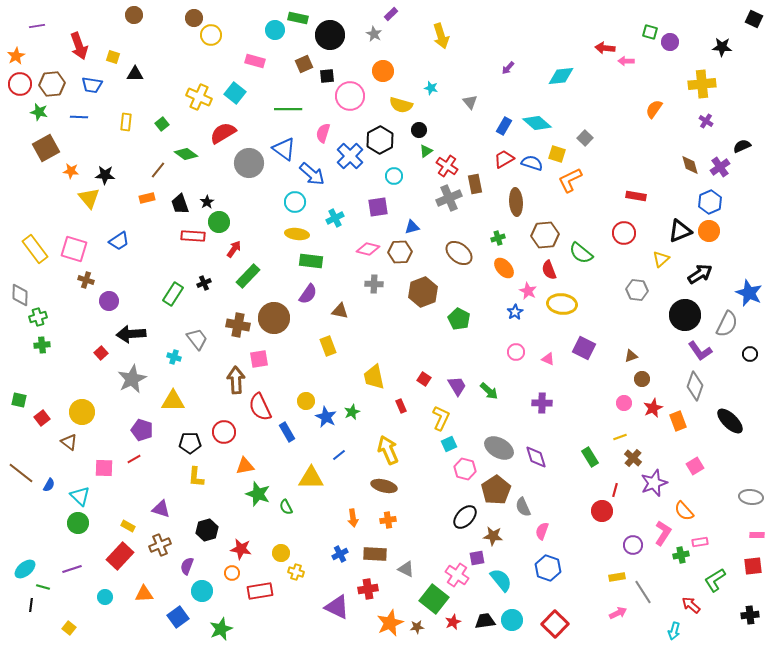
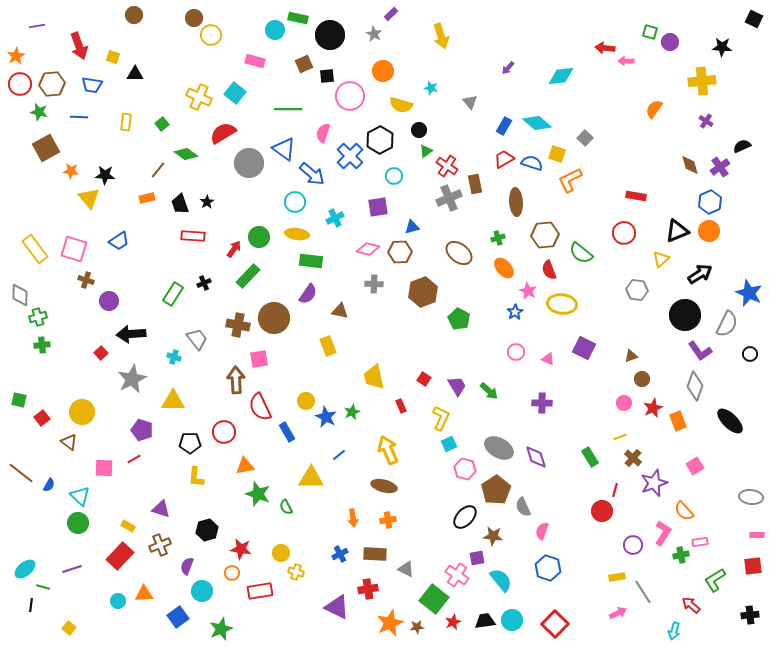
yellow cross at (702, 84): moved 3 px up
green circle at (219, 222): moved 40 px right, 15 px down
black triangle at (680, 231): moved 3 px left
cyan circle at (105, 597): moved 13 px right, 4 px down
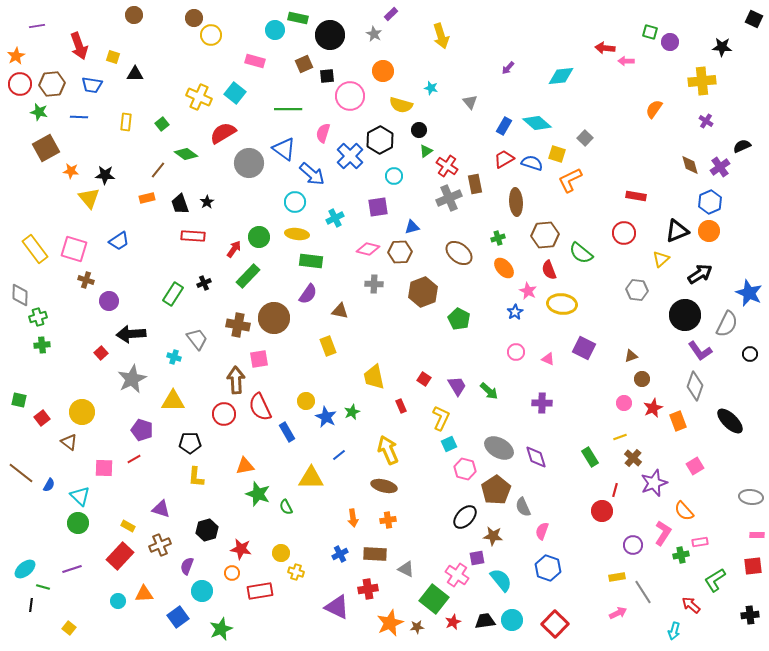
red circle at (224, 432): moved 18 px up
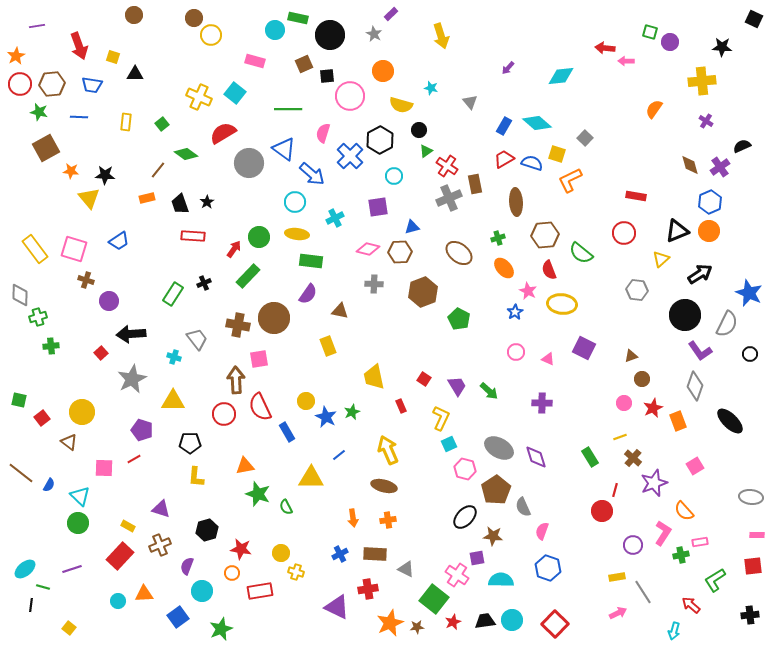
green cross at (42, 345): moved 9 px right, 1 px down
cyan semicircle at (501, 580): rotated 50 degrees counterclockwise
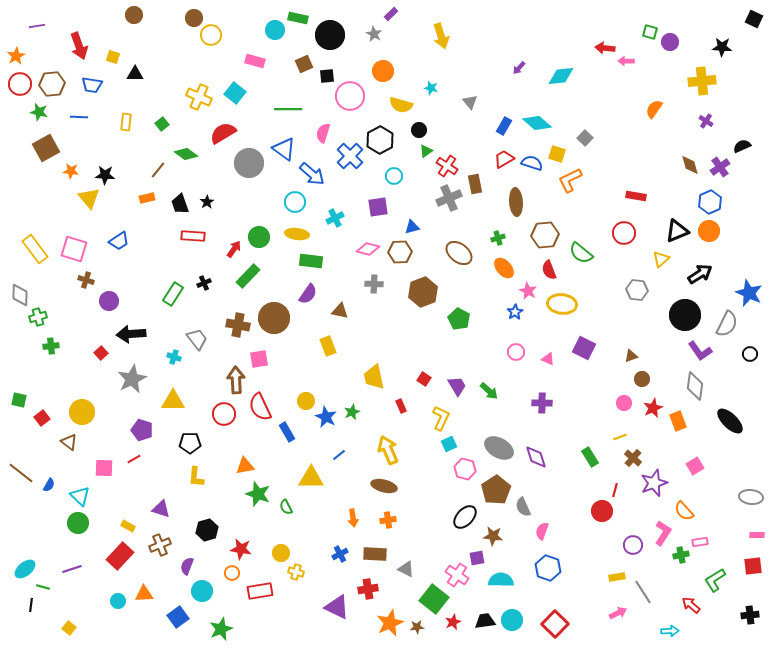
purple arrow at (508, 68): moved 11 px right
gray diamond at (695, 386): rotated 12 degrees counterclockwise
cyan arrow at (674, 631): moved 4 px left; rotated 108 degrees counterclockwise
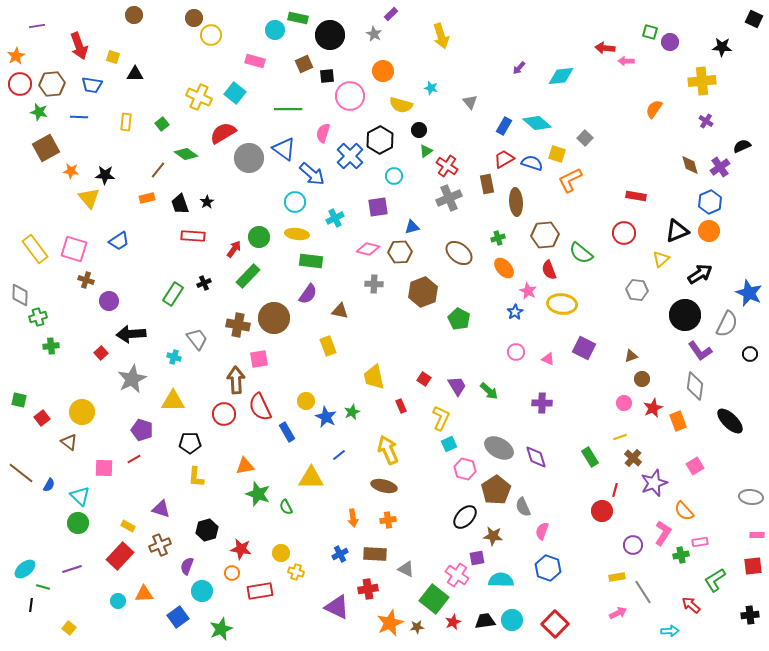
gray circle at (249, 163): moved 5 px up
brown rectangle at (475, 184): moved 12 px right
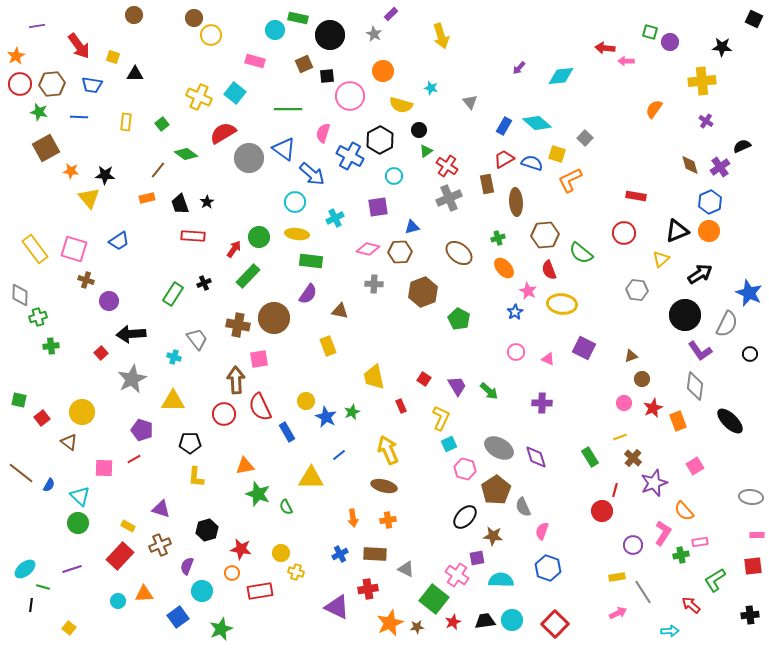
red arrow at (79, 46): rotated 16 degrees counterclockwise
blue cross at (350, 156): rotated 16 degrees counterclockwise
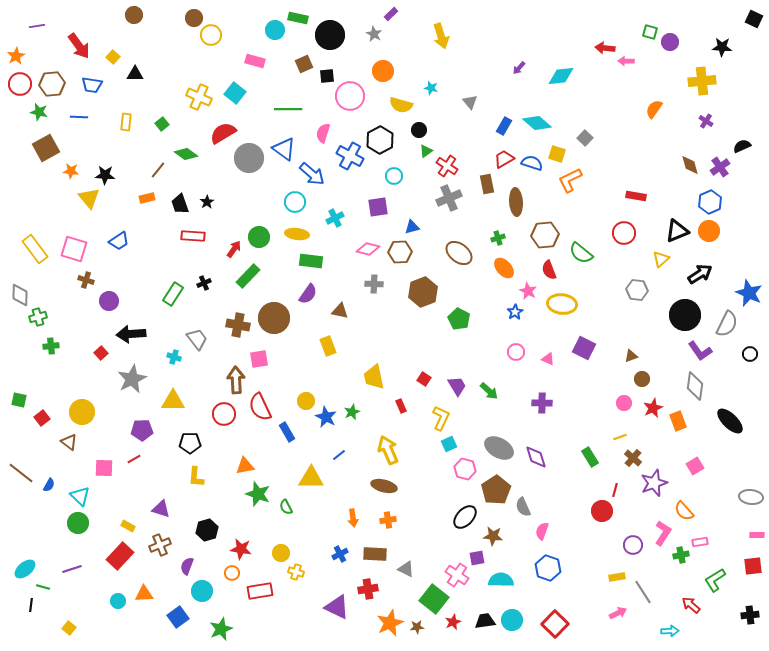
yellow square at (113, 57): rotated 24 degrees clockwise
purple pentagon at (142, 430): rotated 20 degrees counterclockwise
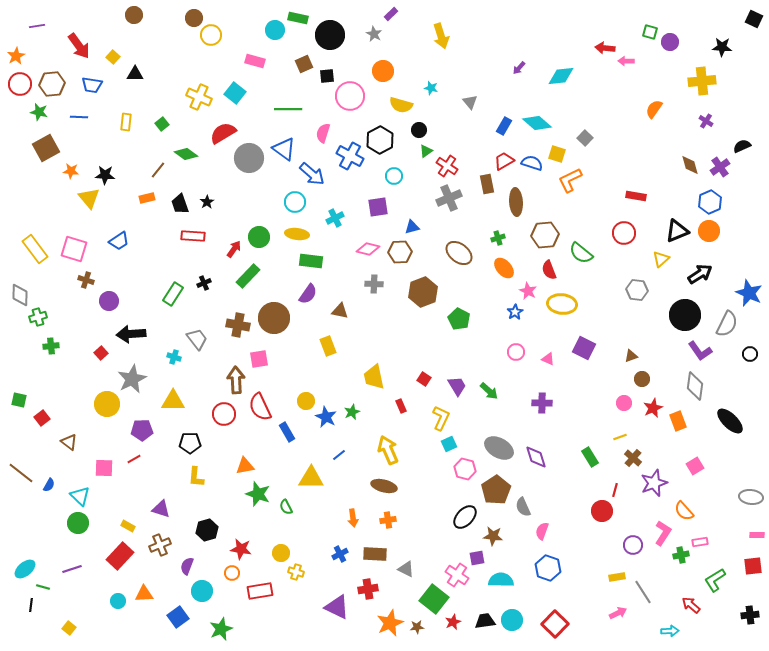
red trapezoid at (504, 159): moved 2 px down
yellow circle at (82, 412): moved 25 px right, 8 px up
